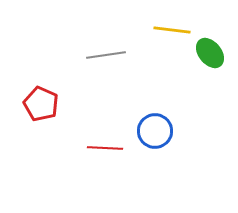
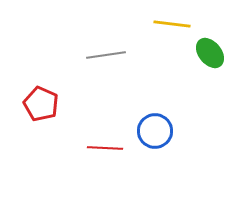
yellow line: moved 6 px up
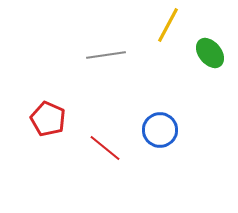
yellow line: moved 4 px left, 1 px down; rotated 69 degrees counterclockwise
red pentagon: moved 7 px right, 15 px down
blue circle: moved 5 px right, 1 px up
red line: rotated 36 degrees clockwise
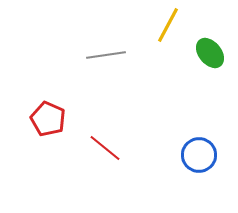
blue circle: moved 39 px right, 25 px down
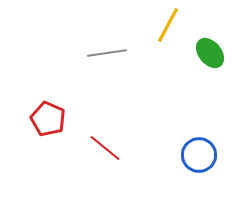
gray line: moved 1 px right, 2 px up
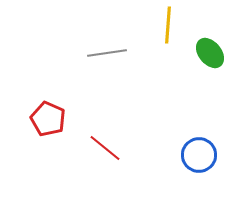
yellow line: rotated 24 degrees counterclockwise
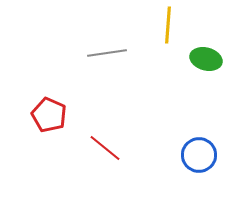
green ellipse: moved 4 px left, 6 px down; rotated 36 degrees counterclockwise
red pentagon: moved 1 px right, 4 px up
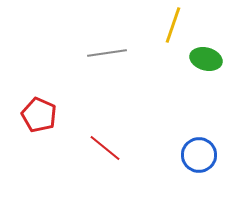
yellow line: moved 5 px right; rotated 15 degrees clockwise
red pentagon: moved 10 px left
